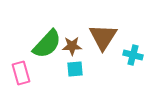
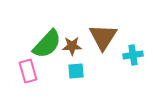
cyan cross: rotated 24 degrees counterclockwise
cyan square: moved 1 px right, 2 px down
pink rectangle: moved 7 px right, 2 px up
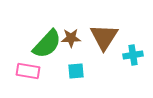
brown triangle: moved 1 px right
brown star: moved 1 px left, 8 px up
pink rectangle: rotated 65 degrees counterclockwise
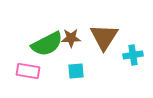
green semicircle: rotated 20 degrees clockwise
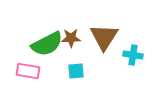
cyan cross: rotated 18 degrees clockwise
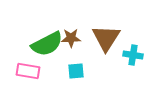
brown triangle: moved 2 px right, 1 px down
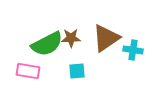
brown triangle: rotated 24 degrees clockwise
cyan cross: moved 5 px up
cyan square: moved 1 px right
